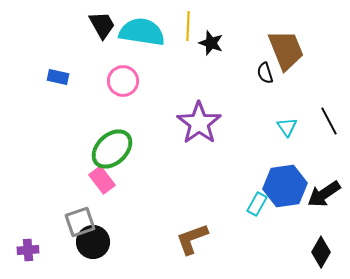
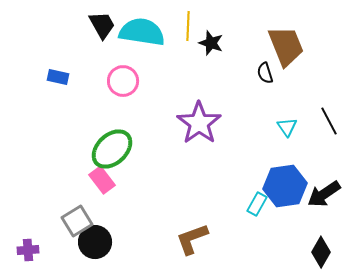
brown trapezoid: moved 4 px up
gray square: moved 3 px left, 1 px up; rotated 12 degrees counterclockwise
black circle: moved 2 px right
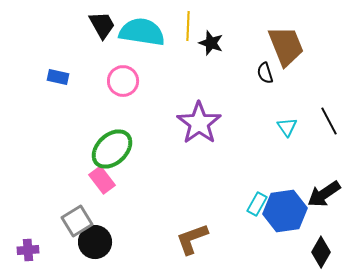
blue hexagon: moved 25 px down
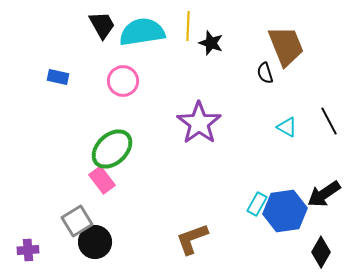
cyan semicircle: rotated 18 degrees counterclockwise
cyan triangle: rotated 25 degrees counterclockwise
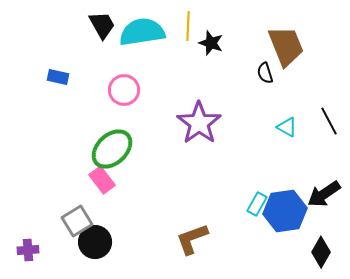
pink circle: moved 1 px right, 9 px down
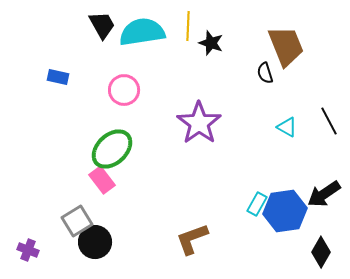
purple cross: rotated 25 degrees clockwise
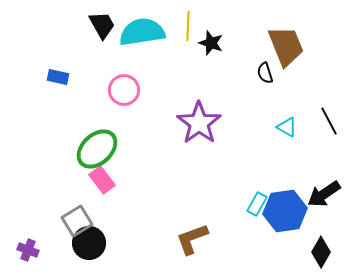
green ellipse: moved 15 px left
black circle: moved 6 px left, 1 px down
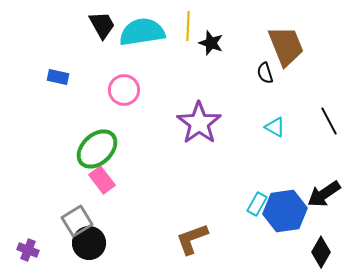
cyan triangle: moved 12 px left
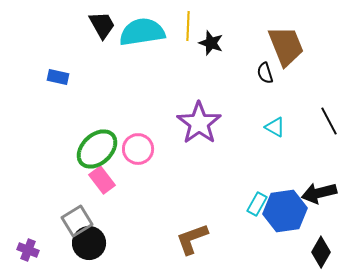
pink circle: moved 14 px right, 59 px down
black arrow: moved 5 px left, 1 px up; rotated 20 degrees clockwise
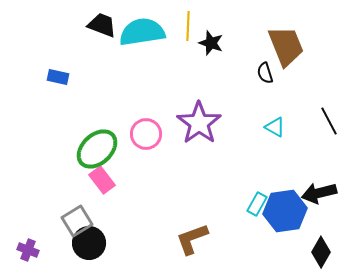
black trapezoid: rotated 40 degrees counterclockwise
pink circle: moved 8 px right, 15 px up
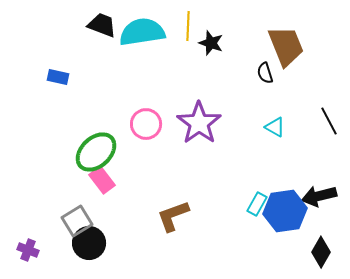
pink circle: moved 10 px up
green ellipse: moved 1 px left, 3 px down
black arrow: moved 3 px down
brown L-shape: moved 19 px left, 23 px up
